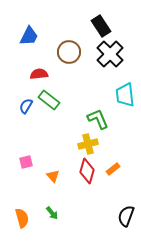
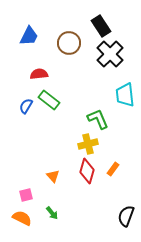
brown circle: moved 9 px up
pink square: moved 33 px down
orange rectangle: rotated 16 degrees counterclockwise
orange semicircle: rotated 48 degrees counterclockwise
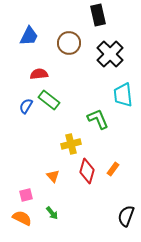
black rectangle: moved 3 px left, 11 px up; rotated 20 degrees clockwise
cyan trapezoid: moved 2 px left
yellow cross: moved 17 px left
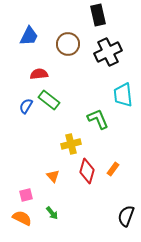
brown circle: moved 1 px left, 1 px down
black cross: moved 2 px left, 2 px up; rotated 20 degrees clockwise
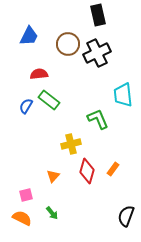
black cross: moved 11 px left, 1 px down
orange triangle: rotated 24 degrees clockwise
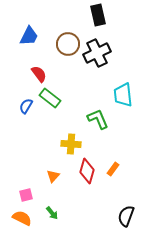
red semicircle: rotated 60 degrees clockwise
green rectangle: moved 1 px right, 2 px up
yellow cross: rotated 18 degrees clockwise
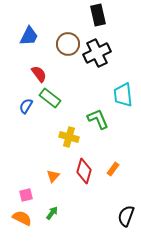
yellow cross: moved 2 px left, 7 px up; rotated 12 degrees clockwise
red diamond: moved 3 px left
green arrow: rotated 104 degrees counterclockwise
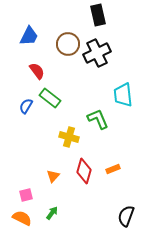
red semicircle: moved 2 px left, 3 px up
orange rectangle: rotated 32 degrees clockwise
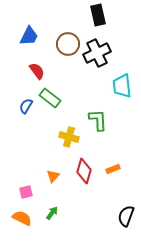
cyan trapezoid: moved 1 px left, 9 px up
green L-shape: moved 1 px down; rotated 20 degrees clockwise
pink square: moved 3 px up
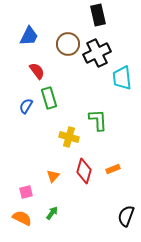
cyan trapezoid: moved 8 px up
green rectangle: moved 1 px left; rotated 35 degrees clockwise
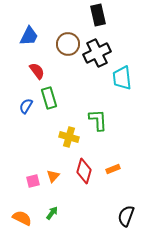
pink square: moved 7 px right, 11 px up
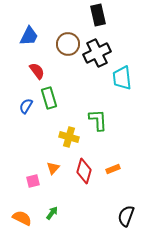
orange triangle: moved 8 px up
